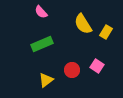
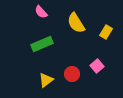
yellow semicircle: moved 7 px left, 1 px up
pink square: rotated 16 degrees clockwise
red circle: moved 4 px down
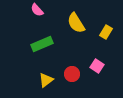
pink semicircle: moved 4 px left, 2 px up
pink square: rotated 16 degrees counterclockwise
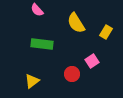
green rectangle: rotated 30 degrees clockwise
pink square: moved 5 px left, 5 px up; rotated 24 degrees clockwise
yellow triangle: moved 14 px left, 1 px down
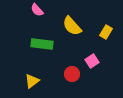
yellow semicircle: moved 4 px left, 3 px down; rotated 10 degrees counterclockwise
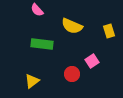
yellow semicircle: rotated 25 degrees counterclockwise
yellow rectangle: moved 3 px right, 1 px up; rotated 48 degrees counterclockwise
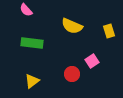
pink semicircle: moved 11 px left
green rectangle: moved 10 px left, 1 px up
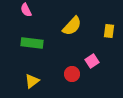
pink semicircle: rotated 16 degrees clockwise
yellow semicircle: rotated 70 degrees counterclockwise
yellow rectangle: rotated 24 degrees clockwise
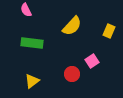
yellow rectangle: rotated 16 degrees clockwise
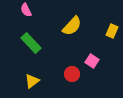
yellow rectangle: moved 3 px right
green rectangle: moved 1 px left; rotated 40 degrees clockwise
pink square: rotated 24 degrees counterclockwise
